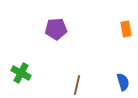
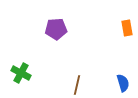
orange rectangle: moved 1 px right, 1 px up
blue semicircle: moved 1 px down
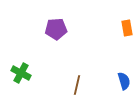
blue semicircle: moved 1 px right, 2 px up
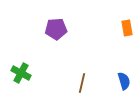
brown line: moved 5 px right, 2 px up
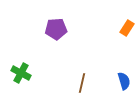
orange rectangle: rotated 42 degrees clockwise
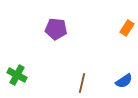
purple pentagon: rotated 10 degrees clockwise
green cross: moved 4 px left, 2 px down
blue semicircle: rotated 72 degrees clockwise
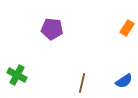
purple pentagon: moved 4 px left
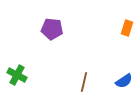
orange rectangle: rotated 14 degrees counterclockwise
brown line: moved 2 px right, 1 px up
